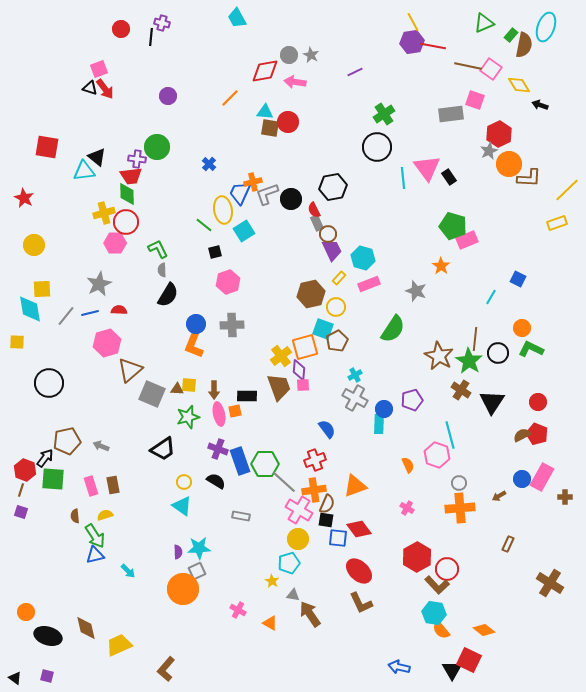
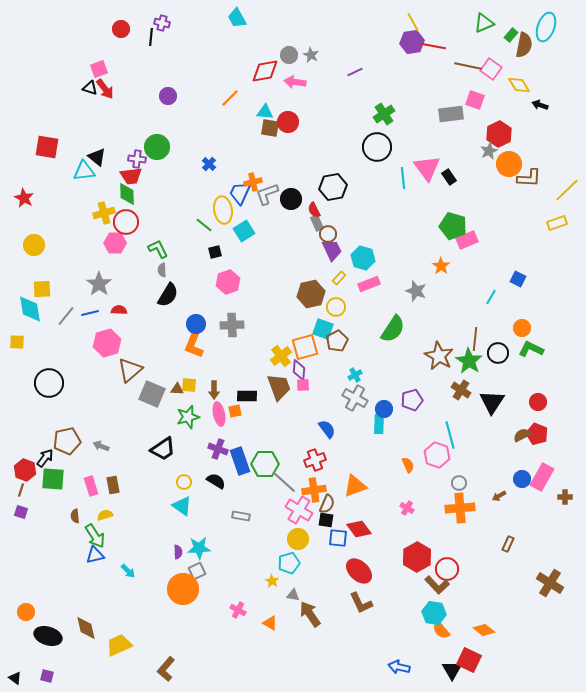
gray star at (99, 284): rotated 10 degrees counterclockwise
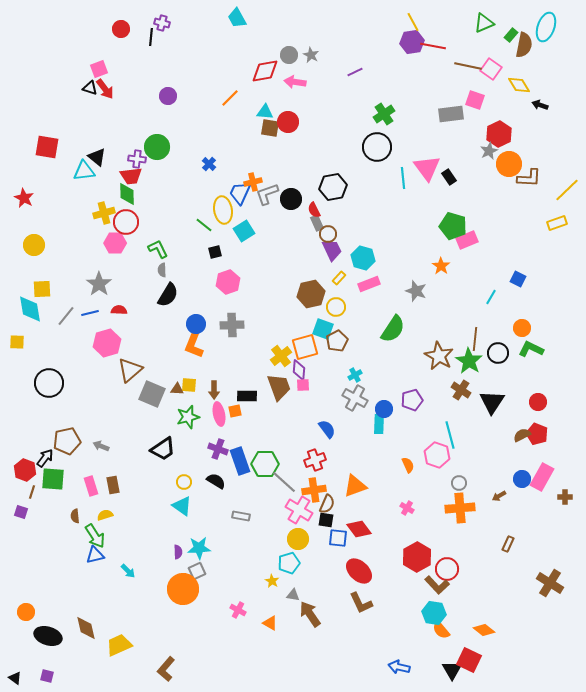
brown line at (21, 490): moved 11 px right, 2 px down
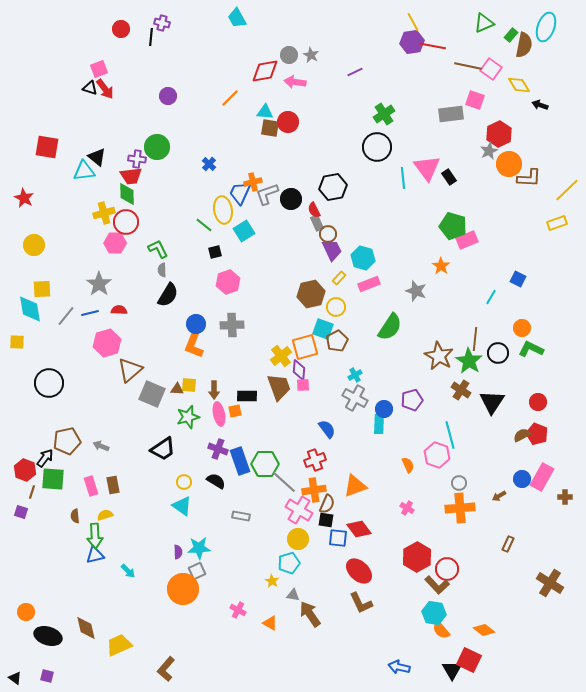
green semicircle at (393, 329): moved 3 px left, 2 px up
green arrow at (95, 536): rotated 30 degrees clockwise
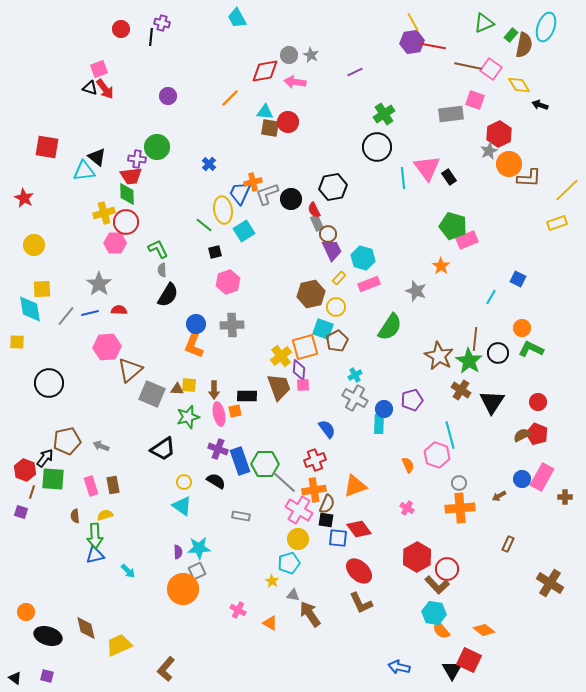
pink hexagon at (107, 343): moved 4 px down; rotated 12 degrees clockwise
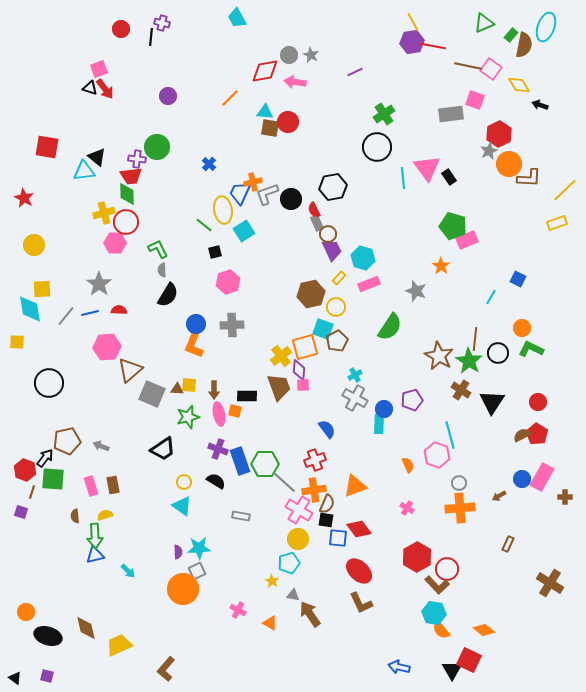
yellow line at (567, 190): moved 2 px left
orange square at (235, 411): rotated 24 degrees clockwise
red pentagon at (537, 434): rotated 10 degrees clockwise
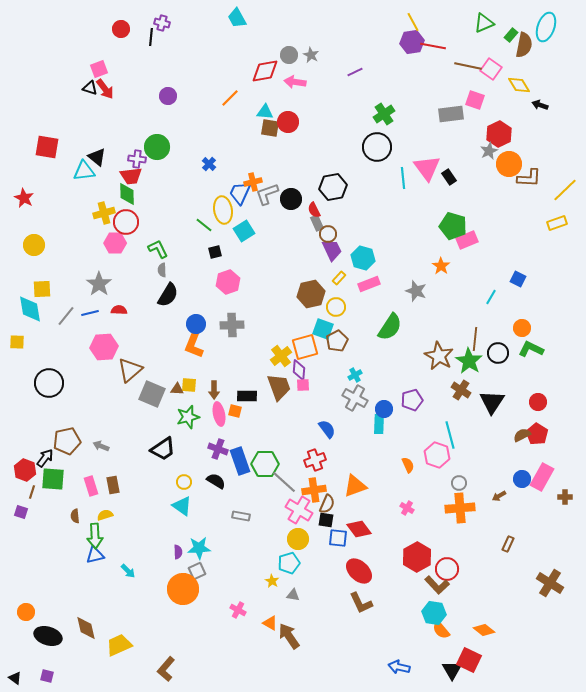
pink hexagon at (107, 347): moved 3 px left
brown arrow at (310, 614): moved 21 px left, 22 px down
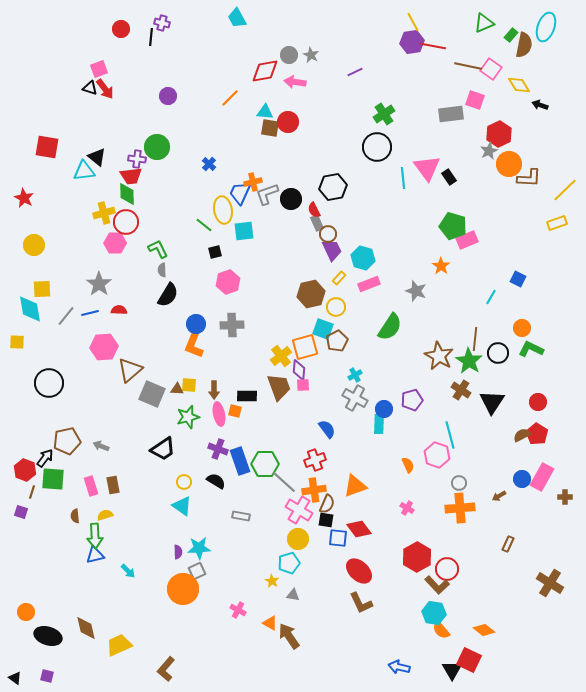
cyan square at (244, 231): rotated 25 degrees clockwise
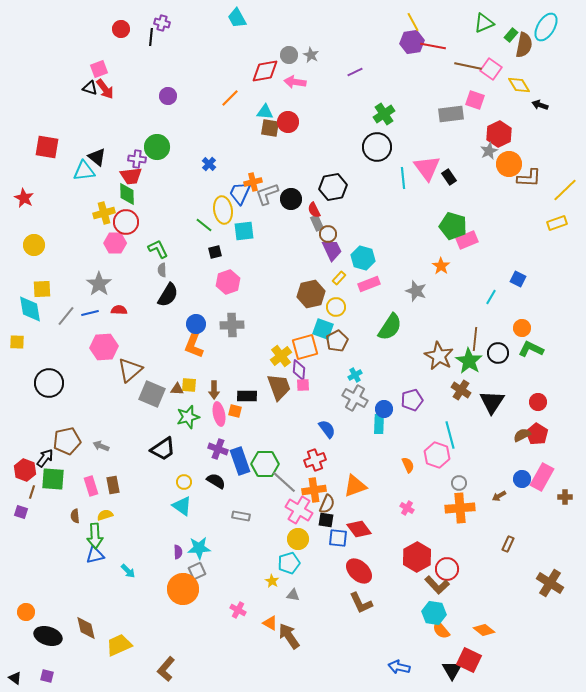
cyan ellipse at (546, 27): rotated 12 degrees clockwise
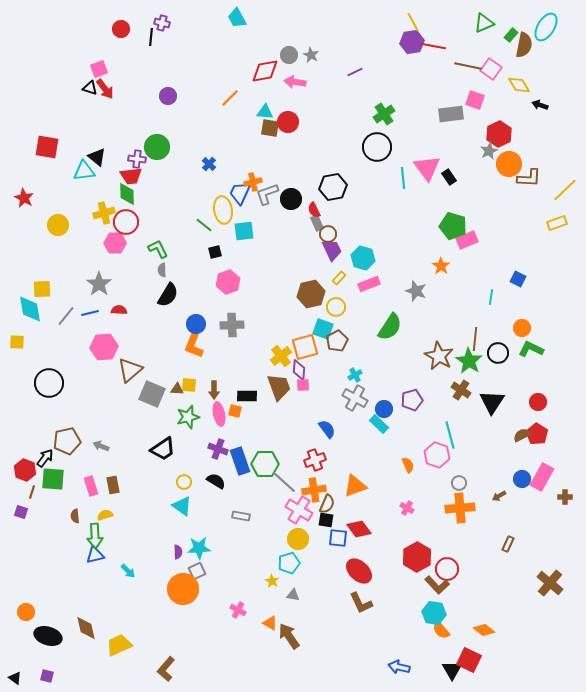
yellow circle at (34, 245): moved 24 px right, 20 px up
cyan line at (491, 297): rotated 21 degrees counterclockwise
cyan rectangle at (379, 424): rotated 48 degrees counterclockwise
brown cross at (550, 583): rotated 8 degrees clockwise
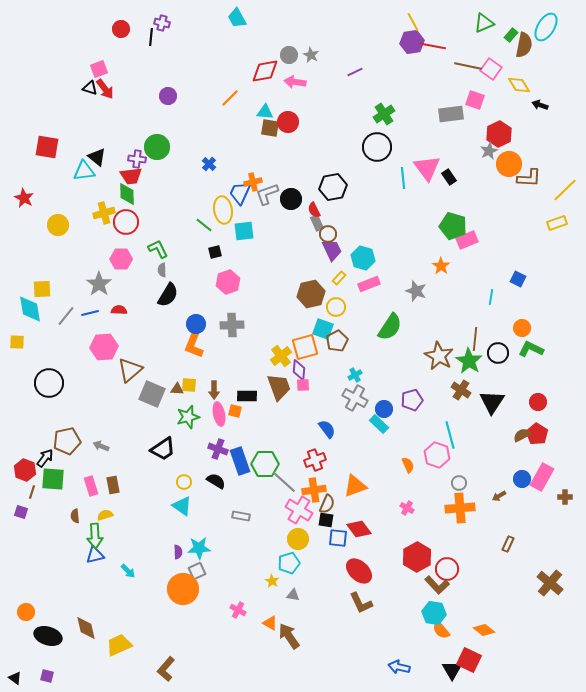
pink hexagon at (115, 243): moved 6 px right, 16 px down
